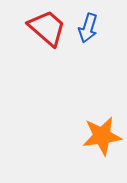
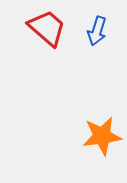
blue arrow: moved 9 px right, 3 px down
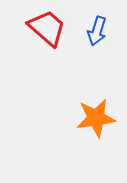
orange star: moved 6 px left, 18 px up
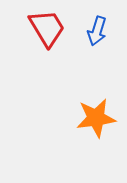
red trapezoid: rotated 18 degrees clockwise
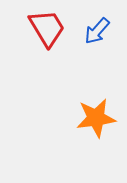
blue arrow: rotated 24 degrees clockwise
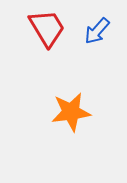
orange star: moved 25 px left, 6 px up
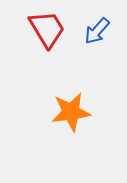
red trapezoid: moved 1 px down
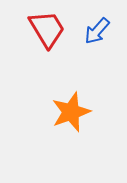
orange star: rotated 12 degrees counterclockwise
